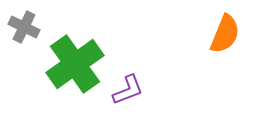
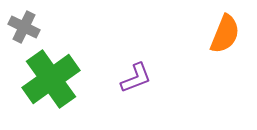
green cross: moved 24 px left, 15 px down
purple L-shape: moved 8 px right, 12 px up
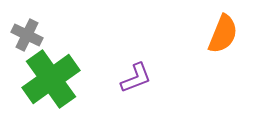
gray cross: moved 3 px right, 8 px down
orange semicircle: moved 2 px left
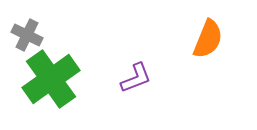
orange semicircle: moved 15 px left, 5 px down
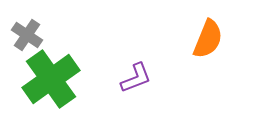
gray cross: rotated 8 degrees clockwise
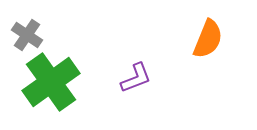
green cross: moved 3 px down
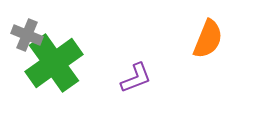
gray cross: rotated 12 degrees counterclockwise
green cross: moved 3 px right, 19 px up
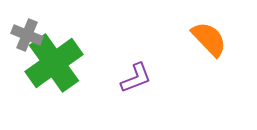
orange semicircle: moved 1 px right; rotated 66 degrees counterclockwise
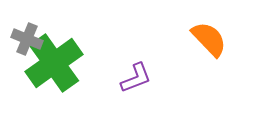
gray cross: moved 4 px down
